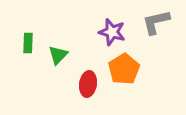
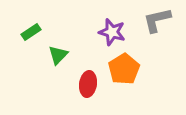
gray L-shape: moved 1 px right, 2 px up
green rectangle: moved 3 px right, 11 px up; rotated 54 degrees clockwise
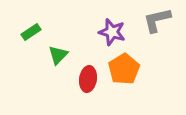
red ellipse: moved 5 px up
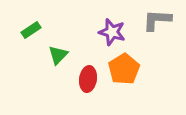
gray L-shape: rotated 16 degrees clockwise
green rectangle: moved 2 px up
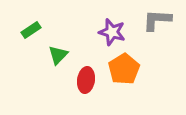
red ellipse: moved 2 px left, 1 px down
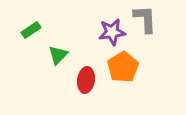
gray L-shape: moved 12 px left, 1 px up; rotated 84 degrees clockwise
purple star: rotated 24 degrees counterclockwise
orange pentagon: moved 1 px left, 2 px up
